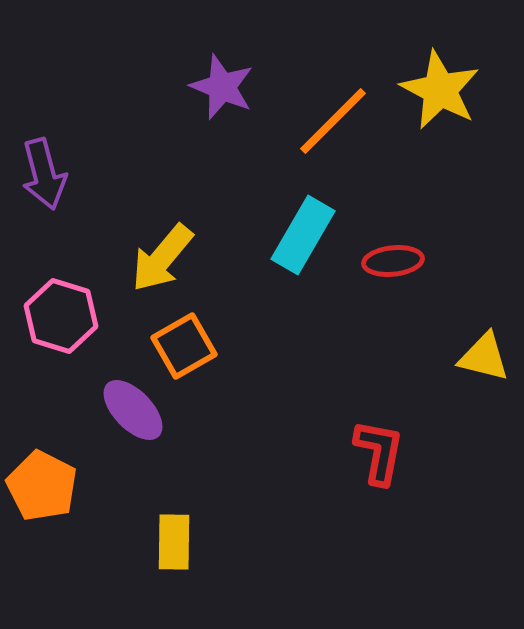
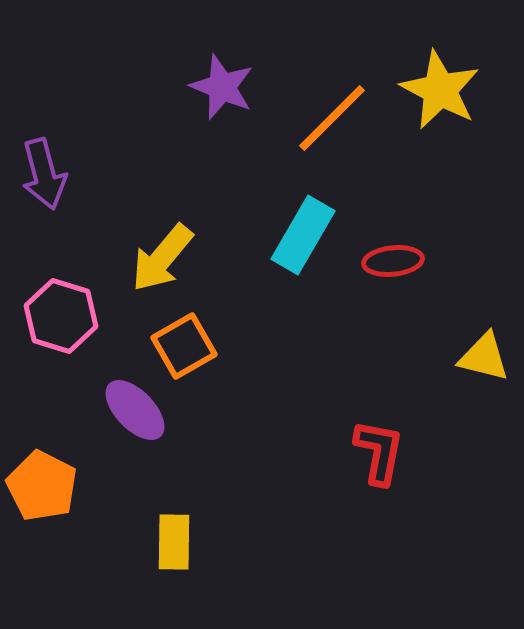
orange line: moved 1 px left, 3 px up
purple ellipse: moved 2 px right
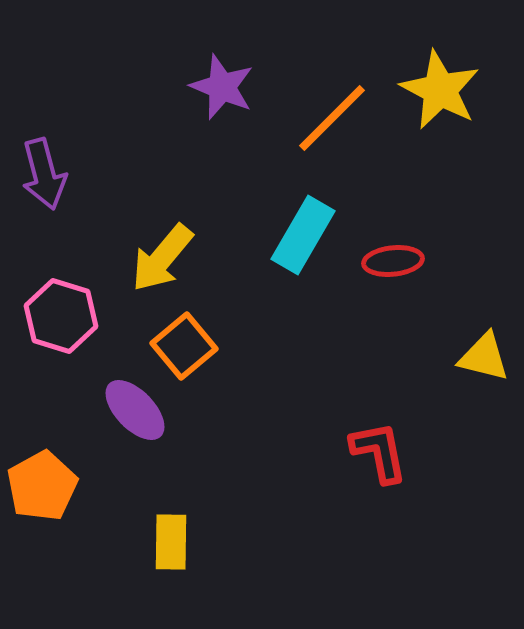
orange square: rotated 10 degrees counterclockwise
red L-shape: rotated 22 degrees counterclockwise
orange pentagon: rotated 16 degrees clockwise
yellow rectangle: moved 3 px left
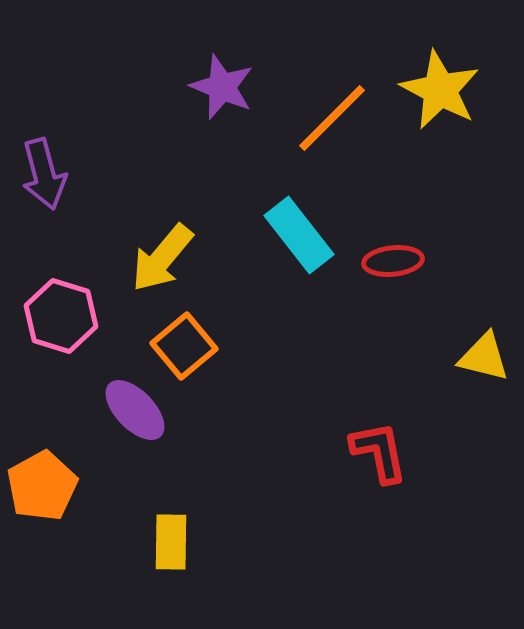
cyan rectangle: moved 4 px left; rotated 68 degrees counterclockwise
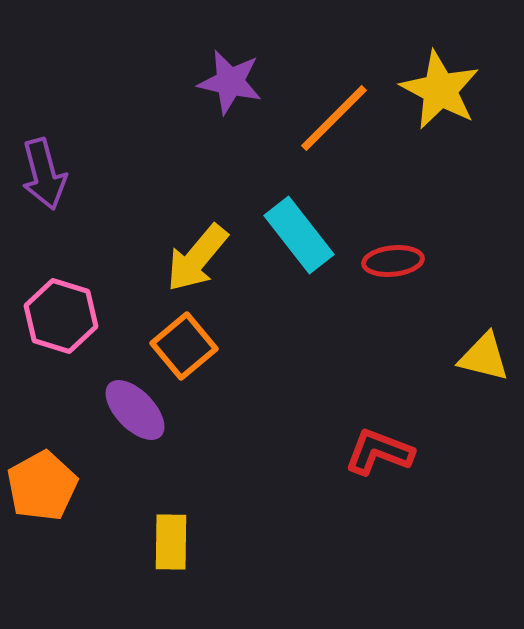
purple star: moved 8 px right, 5 px up; rotated 10 degrees counterclockwise
orange line: moved 2 px right
yellow arrow: moved 35 px right
red L-shape: rotated 58 degrees counterclockwise
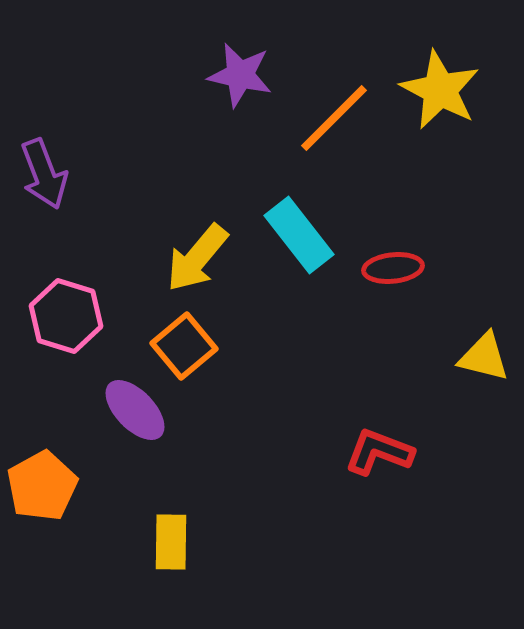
purple star: moved 10 px right, 7 px up
purple arrow: rotated 6 degrees counterclockwise
red ellipse: moved 7 px down
pink hexagon: moved 5 px right
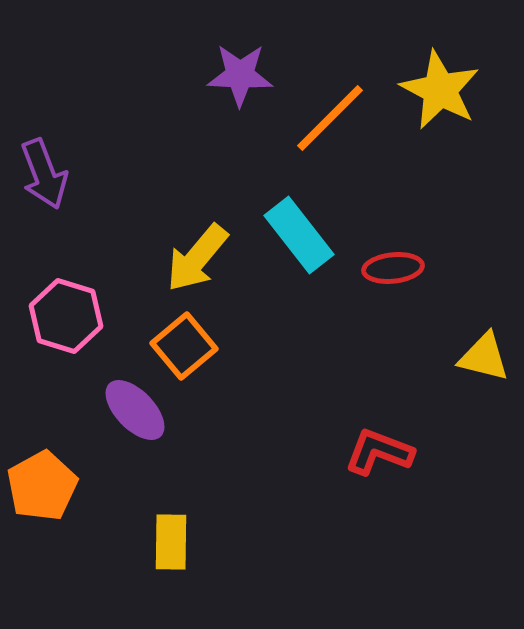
purple star: rotated 10 degrees counterclockwise
orange line: moved 4 px left
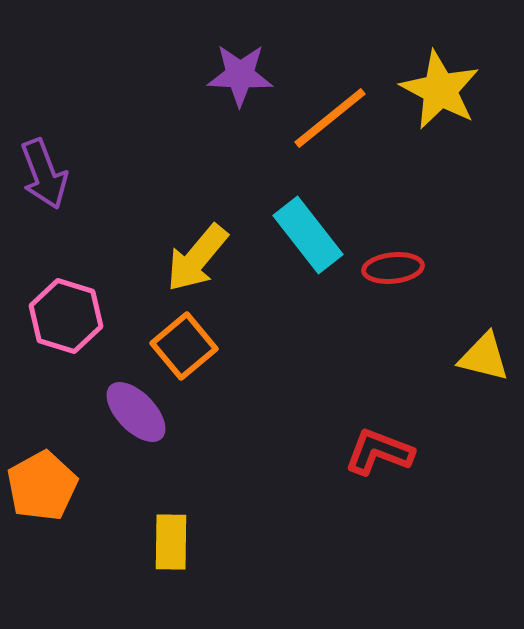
orange line: rotated 6 degrees clockwise
cyan rectangle: moved 9 px right
purple ellipse: moved 1 px right, 2 px down
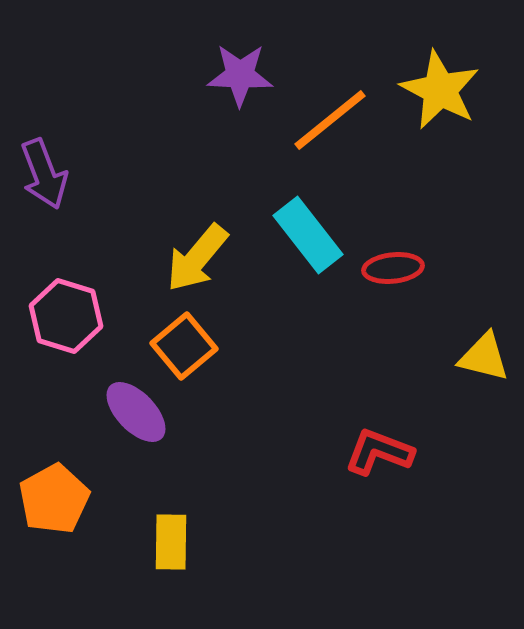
orange line: moved 2 px down
orange pentagon: moved 12 px right, 13 px down
